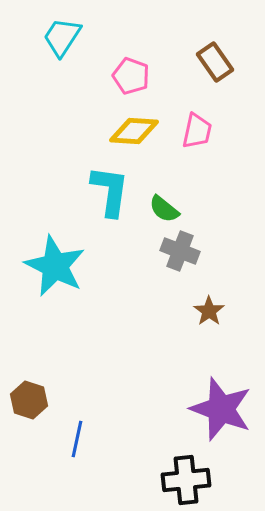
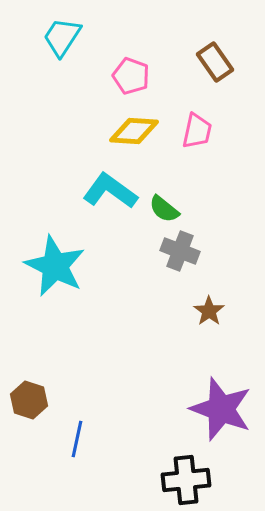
cyan L-shape: rotated 62 degrees counterclockwise
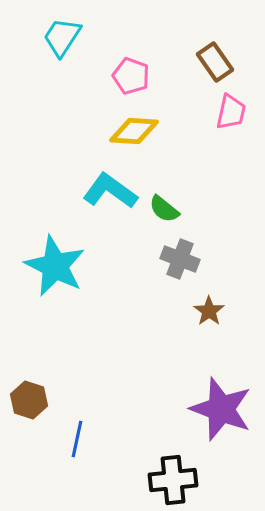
pink trapezoid: moved 34 px right, 19 px up
gray cross: moved 8 px down
black cross: moved 13 px left
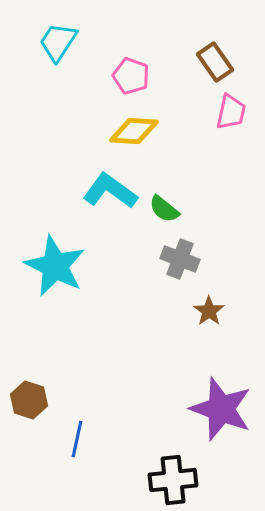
cyan trapezoid: moved 4 px left, 5 px down
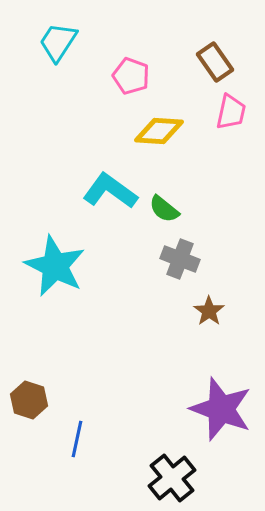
yellow diamond: moved 25 px right
black cross: moved 1 px left, 2 px up; rotated 33 degrees counterclockwise
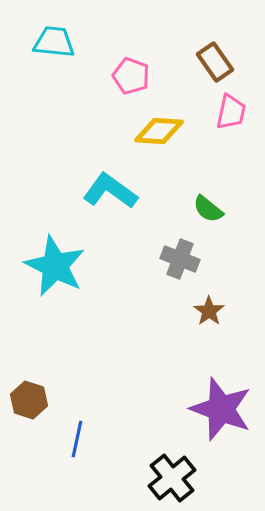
cyan trapezoid: moved 4 px left; rotated 63 degrees clockwise
green semicircle: moved 44 px right
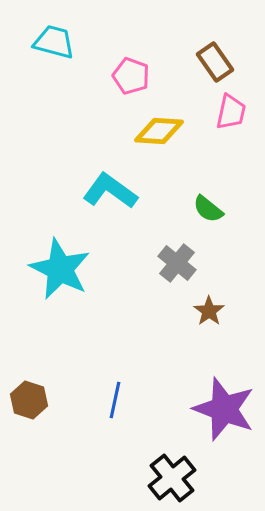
cyan trapezoid: rotated 9 degrees clockwise
gray cross: moved 3 px left, 4 px down; rotated 18 degrees clockwise
cyan star: moved 5 px right, 3 px down
purple star: moved 3 px right
blue line: moved 38 px right, 39 px up
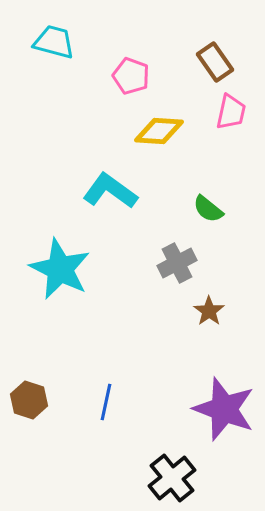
gray cross: rotated 24 degrees clockwise
blue line: moved 9 px left, 2 px down
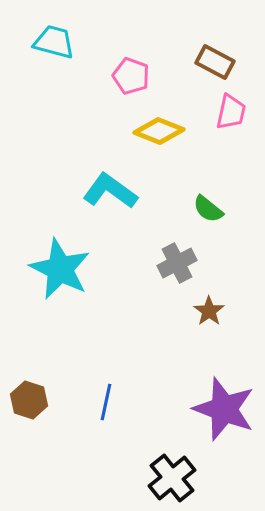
brown rectangle: rotated 27 degrees counterclockwise
yellow diamond: rotated 18 degrees clockwise
